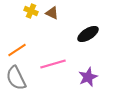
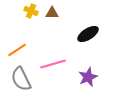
brown triangle: rotated 24 degrees counterclockwise
gray semicircle: moved 5 px right, 1 px down
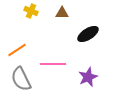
brown triangle: moved 10 px right
pink line: rotated 15 degrees clockwise
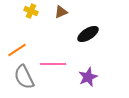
brown triangle: moved 1 px left, 1 px up; rotated 24 degrees counterclockwise
gray semicircle: moved 3 px right, 2 px up
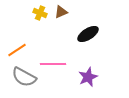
yellow cross: moved 9 px right, 2 px down
gray semicircle: rotated 35 degrees counterclockwise
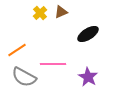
yellow cross: rotated 24 degrees clockwise
purple star: rotated 18 degrees counterclockwise
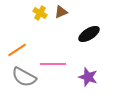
yellow cross: rotated 16 degrees counterclockwise
black ellipse: moved 1 px right
purple star: rotated 12 degrees counterclockwise
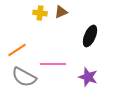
yellow cross: rotated 24 degrees counterclockwise
black ellipse: moved 1 px right, 2 px down; rotated 35 degrees counterclockwise
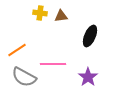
brown triangle: moved 4 px down; rotated 16 degrees clockwise
purple star: rotated 18 degrees clockwise
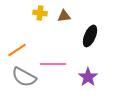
brown triangle: moved 3 px right
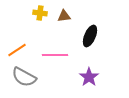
pink line: moved 2 px right, 9 px up
purple star: moved 1 px right
